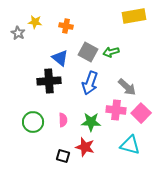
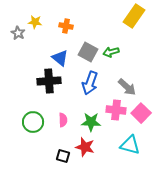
yellow rectangle: rotated 45 degrees counterclockwise
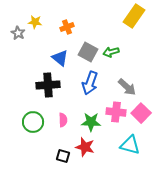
orange cross: moved 1 px right, 1 px down; rotated 32 degrees counterclockwise
black cross: moved 1 px left, 4 px down
pink cross: moved 2 px down
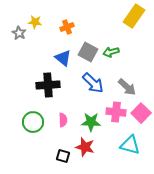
gray star: moved 1 px right
blue triangle: moved 3 px right
blue arrow: moved 3 px right; rotated 65 degrees counterclockwise
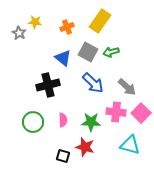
yellow rectangle: moved 34 px left, 5 px down
black cross: rotated 10 degrees counterclockwise
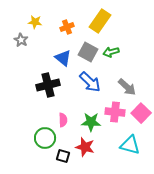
gray star: moved 2 px right, 7 px down
blue arrow: moved 3 px left, 1 px up
pink cross: moved 1 px left
green circle: moved 12 px right, 16 px down
